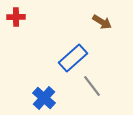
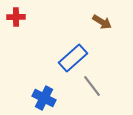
blue cross: rotated 15 degrees counterclockwise
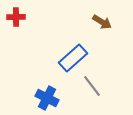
blue cross: moved 3 px right
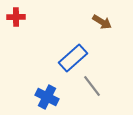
blue cross: moved 1 px up
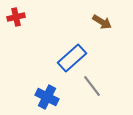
red cross: rotated 12 degrees counterclockwise
blue rectangle: moved 1 px left
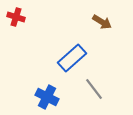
red cross: rotated 30 degrees clockwise
gray line: moved 2 px right, 3 px down
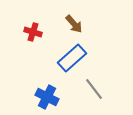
red cross: moved 17 px right, 15 px down
brown arrow: moved 28 px left, 2 px down; rotated 18 degrees clockwise
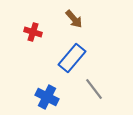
brown arrow: moved 5 px up
blue rectangle: rotated 8 degrees counterclockwise
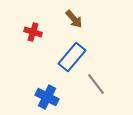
blue rectangle: moved 1 px up
gray line: moved 2 px right, 5 px up
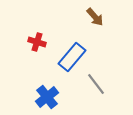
brown arrow: moved 21 px right, 2 px up
red cross: moved 4 px right, 10 px down
blue cross: rotated 25 degrees clockwise
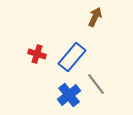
brown arrow: rotated 114 degrees counterclockwise
red cross: moved 12 px down
blue cross: moved 22 px right, 2 px up
